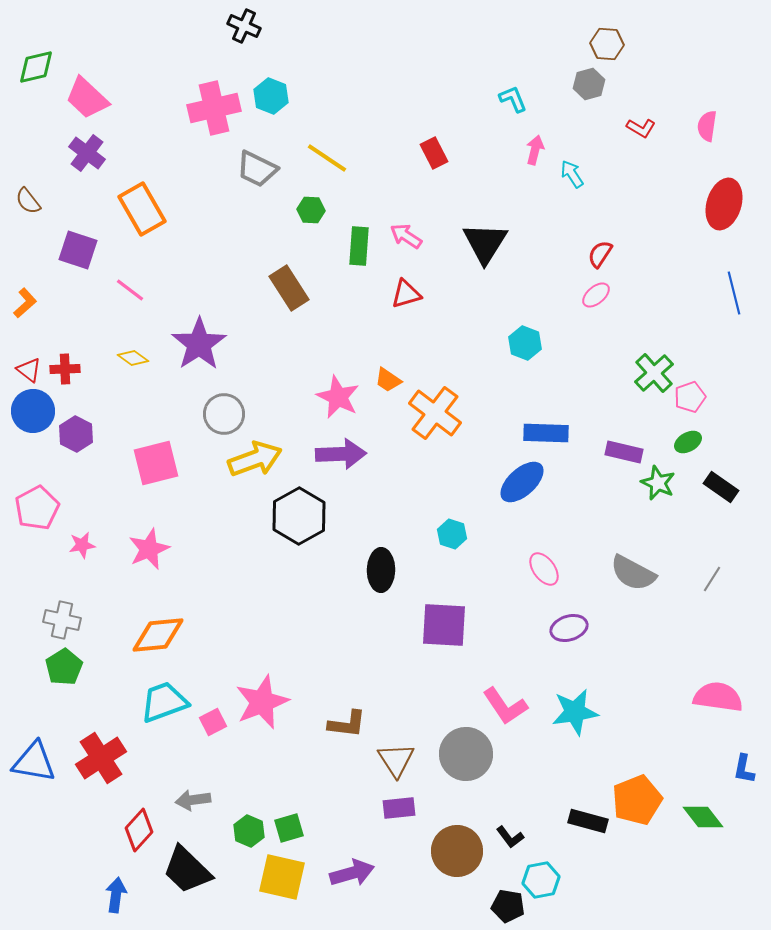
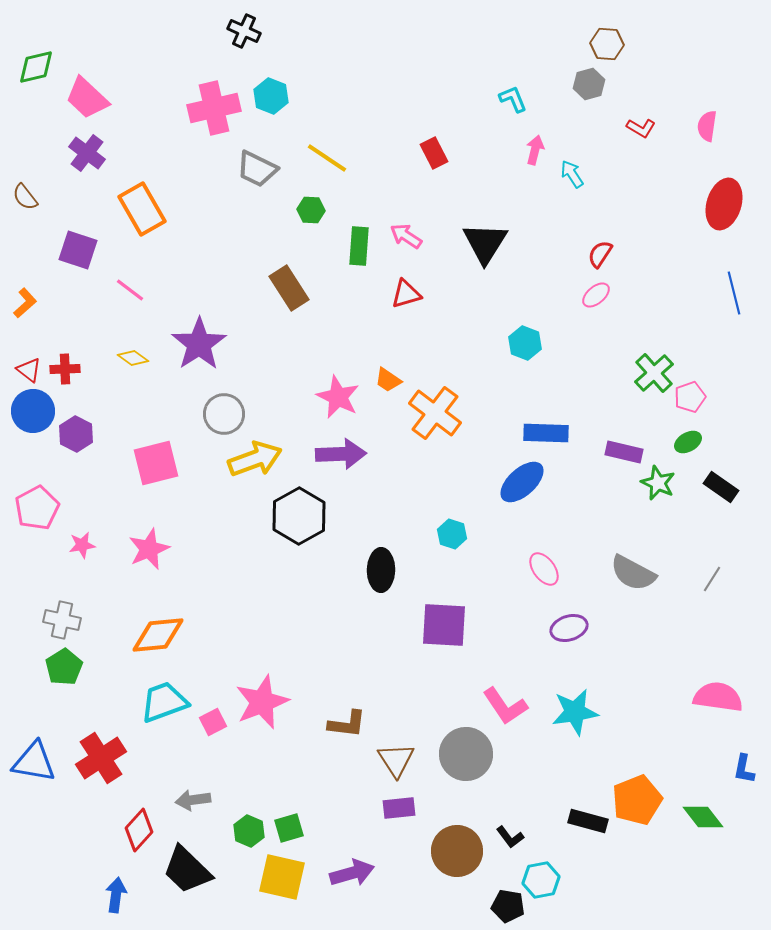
black cross at (244, 26): moved 5 px down
brown semicircle at (28, 201): moved 3 px left, 4 px up
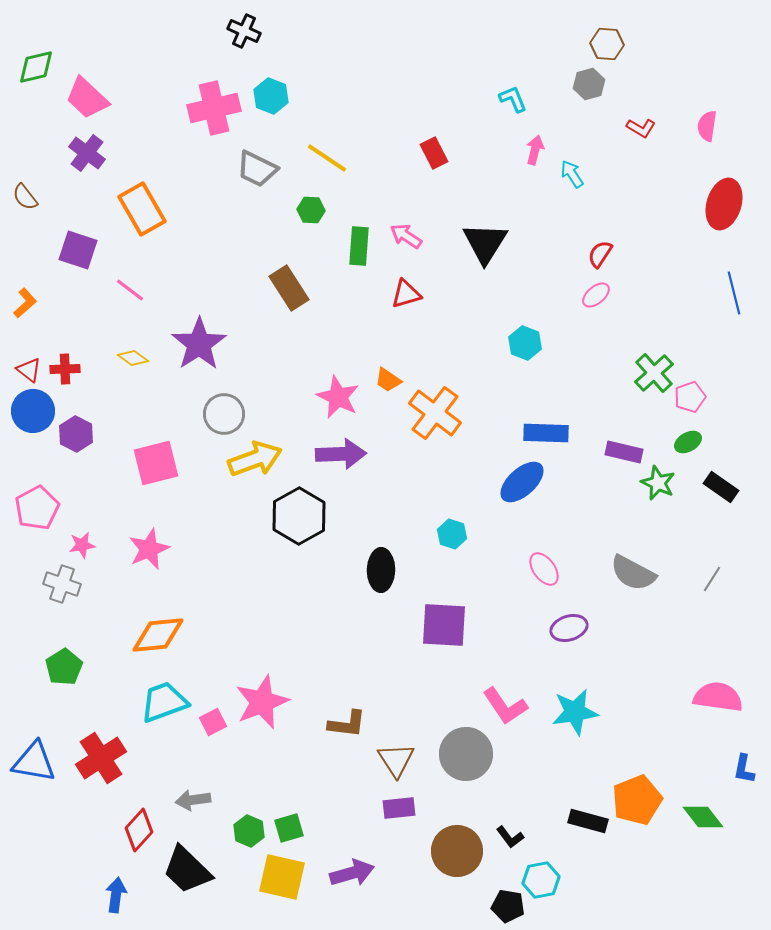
gray cross at (62, 620): moved 36 px up; rotated 6 degrees clockwise
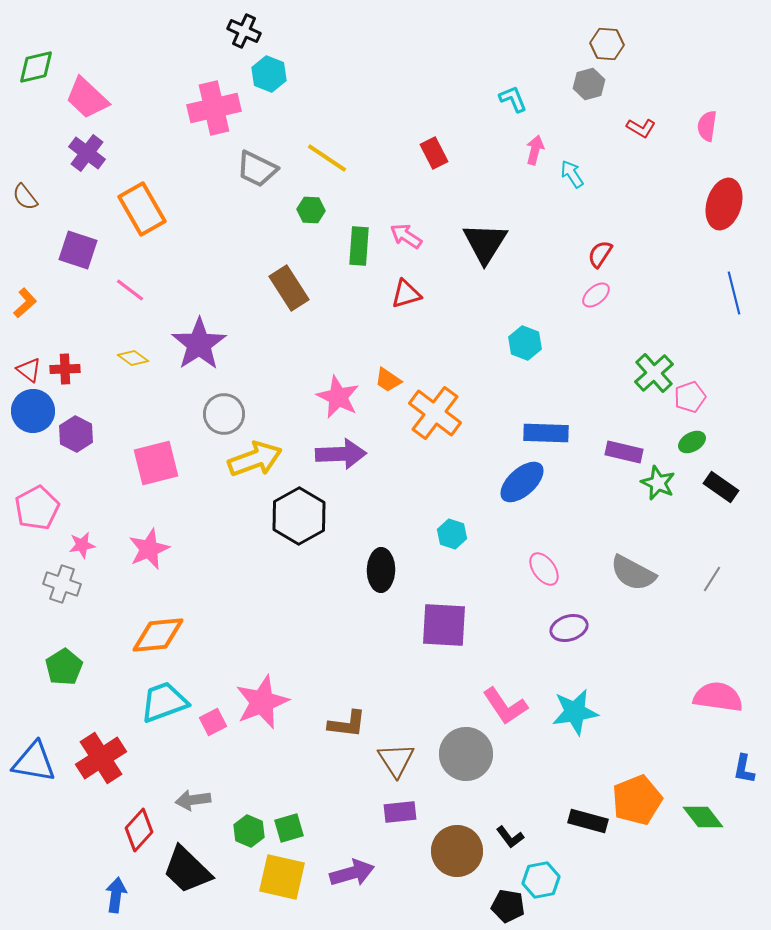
cyan hexagon at (271, 96): moved 2 px left, 22 px up
green ellipse at (688, 442): moved 4 px right
purple rectangle at (399, 808): moved 1 px right, 4 px down
